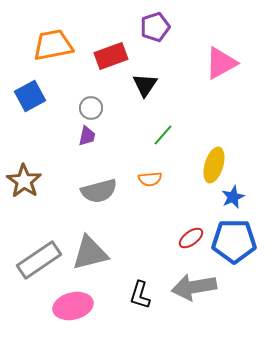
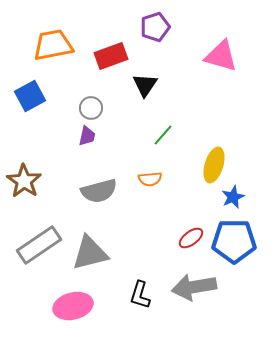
pink triangle: moved 7 px up; rotated 45 degrees clockwise
gray rectangle: moved 15 px up
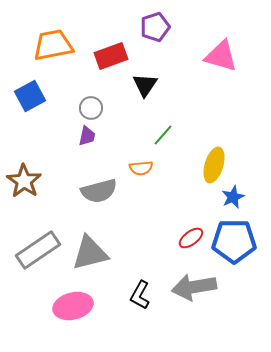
orange semicircle: moved 9 px left, 11 px up
gray rectangle: moved 1 px left, 5 px down
black L-shape: rotated 12 degrees clockwise
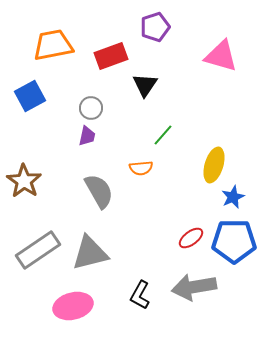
gray semicircle: rotated 105 degrees counterclockwise
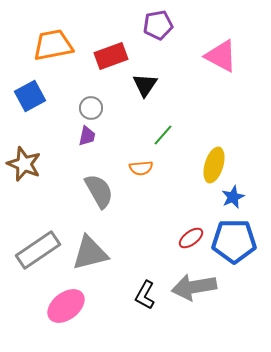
purple pentagon: moved 3 px right, 2 px up; rotated 8 degrees clockwise
pink triangle: rotated 12 degrees clockwise
brown star: moved 17 px up; rotated 12 degrees counterclockwise
black L-shape: moved 5 px right
pink ellipse: moved 7 px left; rotated 24 degrees counterclockwise
